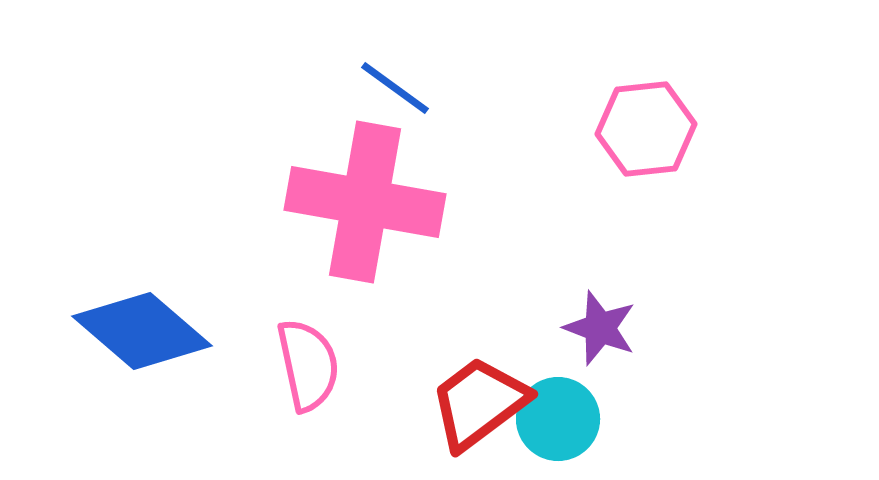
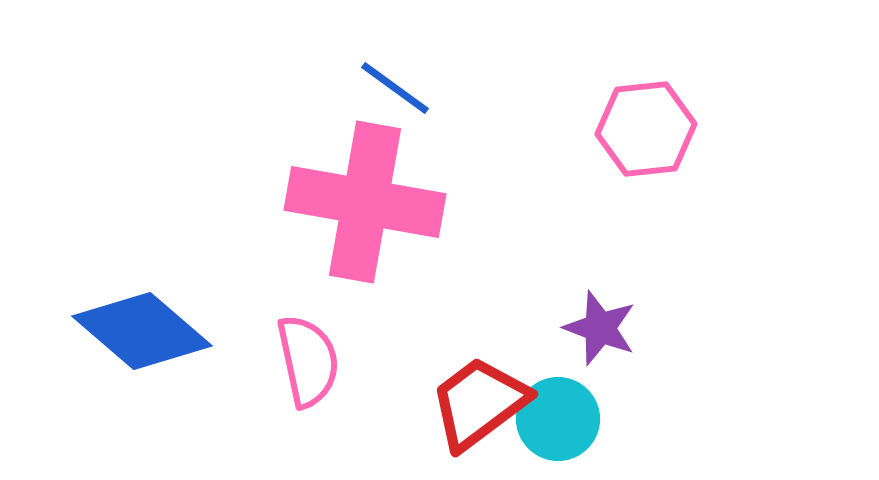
pink semicircle: moved 4 px up
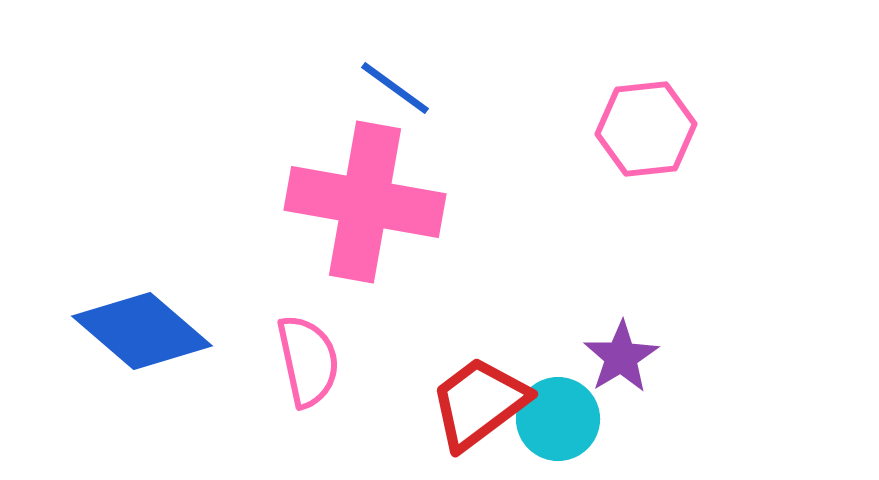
purple star: moved 21 px right, 29 px down; rotated 20 degrees clockwise
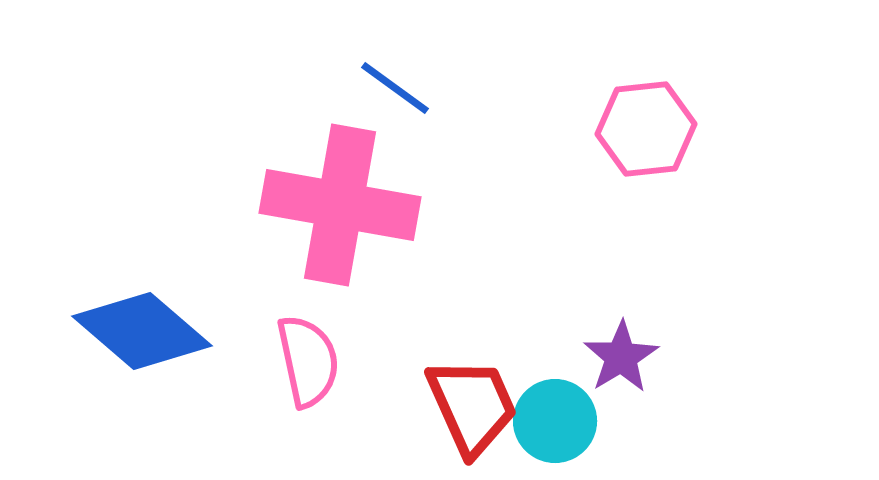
pink cross: moved 25 px left, 3 px down
red trapezoid: moved 7 px left, 3 px down; rotated 103 degrees clockwise
cyan circle: moved 3 px left, 2 px down
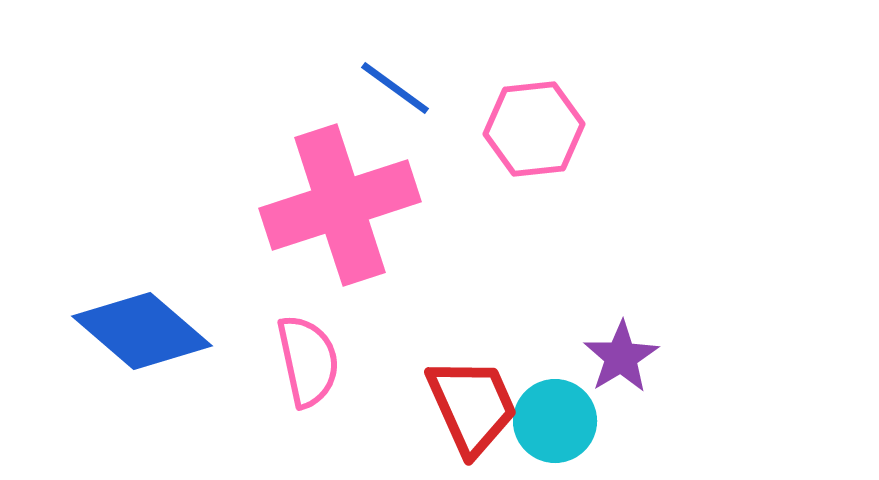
pink hexagon: moved 112 px left
pink cross: rotated 28 degrees counterclockwise
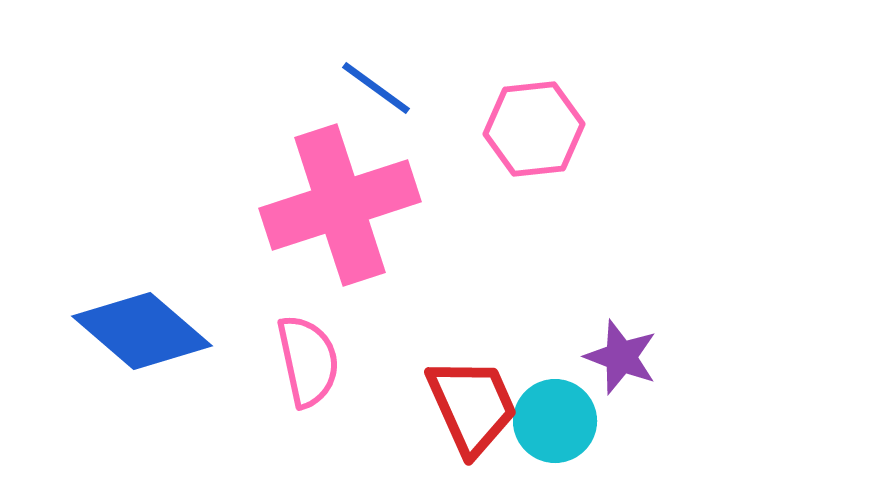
blue line: moved 19 px left
purple star: rotated 20 degrees counterclockwise
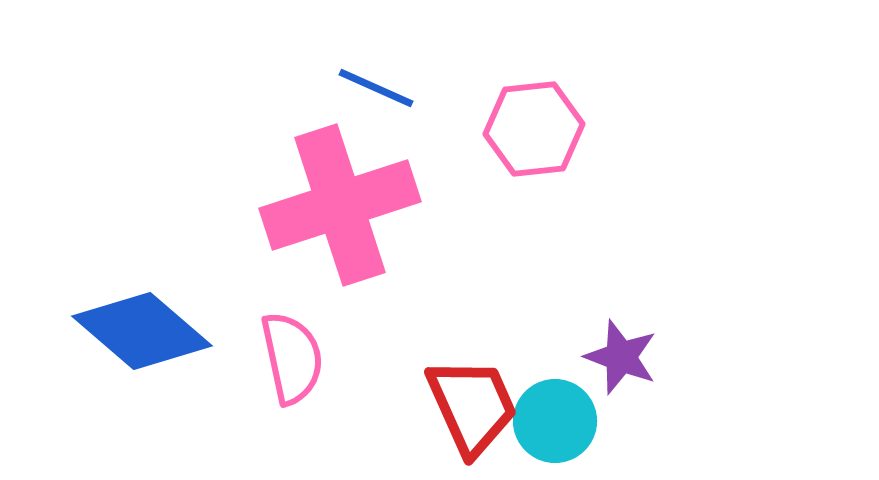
blue line: rotated 12 degrees counterclockwise
pink semicircle: moved 16 px left, 3 px up
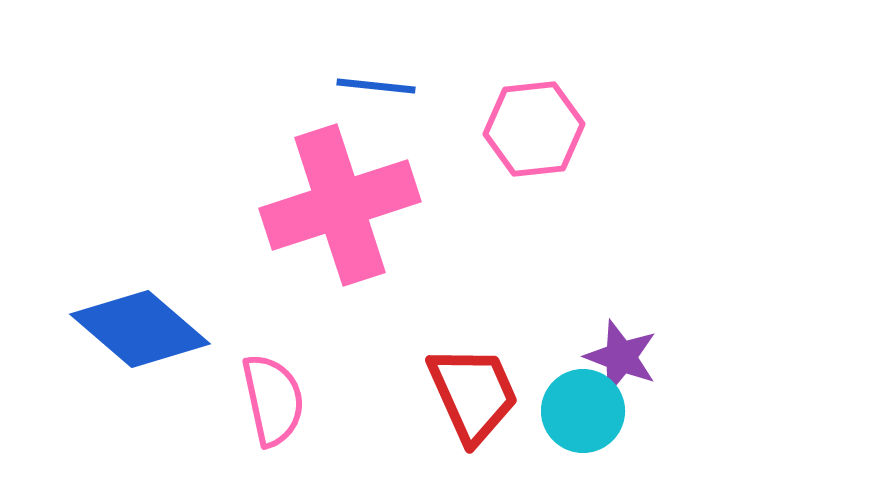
blue line: moved 2 px up; rotated 18 degrees counterclockwise
blue diamond: moved 2 px left, 2 px up
pink semicircle: moved 19 px left, 42 px down
red trapezoid: moved 1 px right, 12 px up
cyan circle: moved 28 px right, 10 px up
